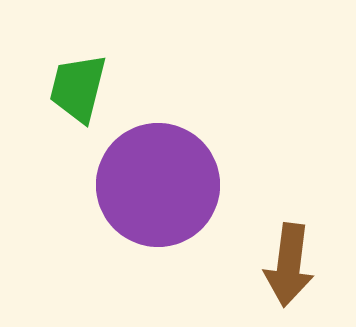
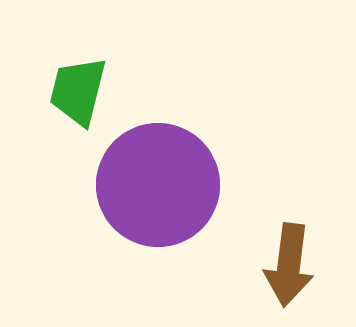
green trapezoid: moved 3 px down
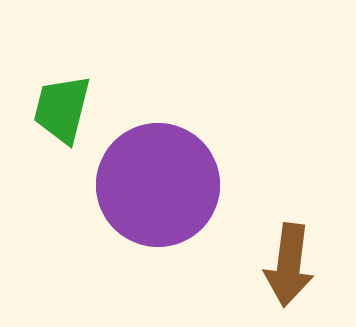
green trapezoid: moved 16 px left, 18 px down
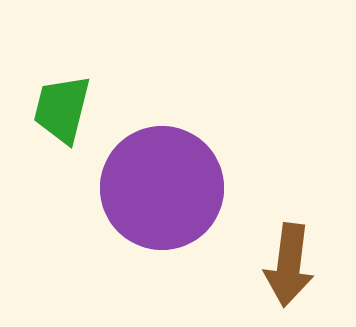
purple circle: moved 4 px right, 3 px down
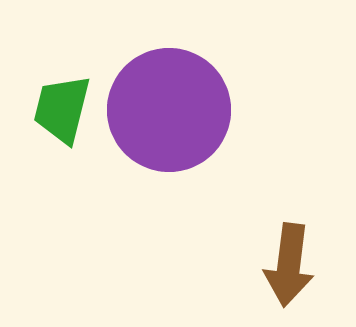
purple circle: moved 7 px right, 78 px up
